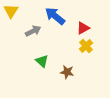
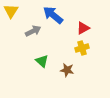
blue arrow: moved 2 px left, 1 px up
yellow cross: moved 4 px left, 2 px down; rotated 24 degrees clockwise
brown star: moved 2 px up
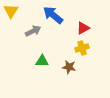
green triangle: rotated 40 degrees counterclockwise
brown star: moved 2 px right, 3 px up
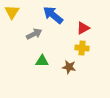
yellow triangle: moved 1 px right, 1 px down
gray arrow: moved 1 px right, 3 px down
yellow cross: rotated 24 degrees clockwise
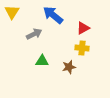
brown star: rotated 24 degrees counterclockwise
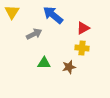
green triangle: moved 2 px right, 2 px down
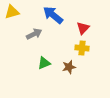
yellow triangle: rotated 42 degrees clockwise
red triangle: rotated 16 degrees counterclockwise
green triangle: rotated 24 degrees counterclockwise
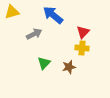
red triangle: moved 4 px down
green triangle: rotated 24 degrees counterclockwise
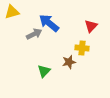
blue arrow: moved 4 px left, 8 px down
red triangle: moved 8 px right, 6 px up
green triangle: moved 8 px down
brown star: moved 5 px up
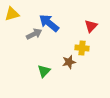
yellow triangle: moved 2 px down
